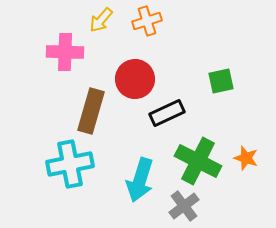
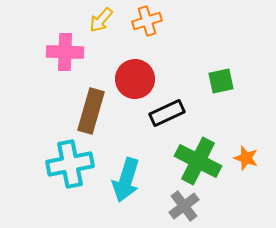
cyan arrow: moved 14 px left
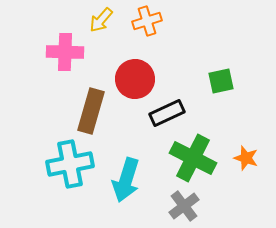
green cross: moved 5 px left, 3 px up
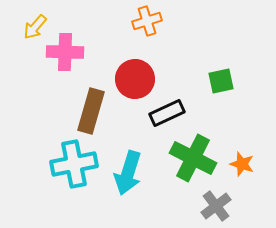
yellow arrow: moved 66 px left, 7 px down
orange star: moved 4 px left, 6 px down
cyan cross: moved 4 px right
cyan arrow: moved 2 px right, 7 px up
gray cross: moved 32 px right
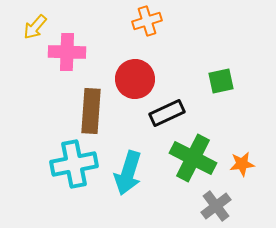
pink cross: moved 2 px right
brown rectangle: rotated 12 degrees counterclockwise
orange star: rotated 25 degrees counterclockwise
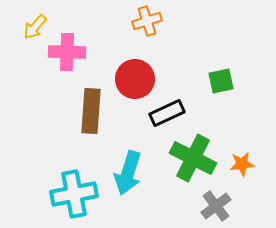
cyan cross: moved 30 px down
